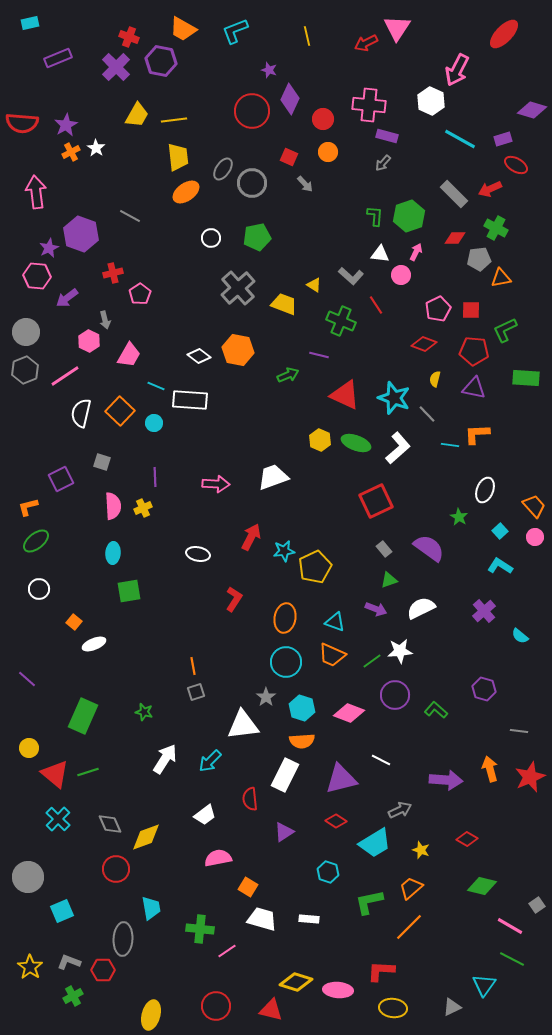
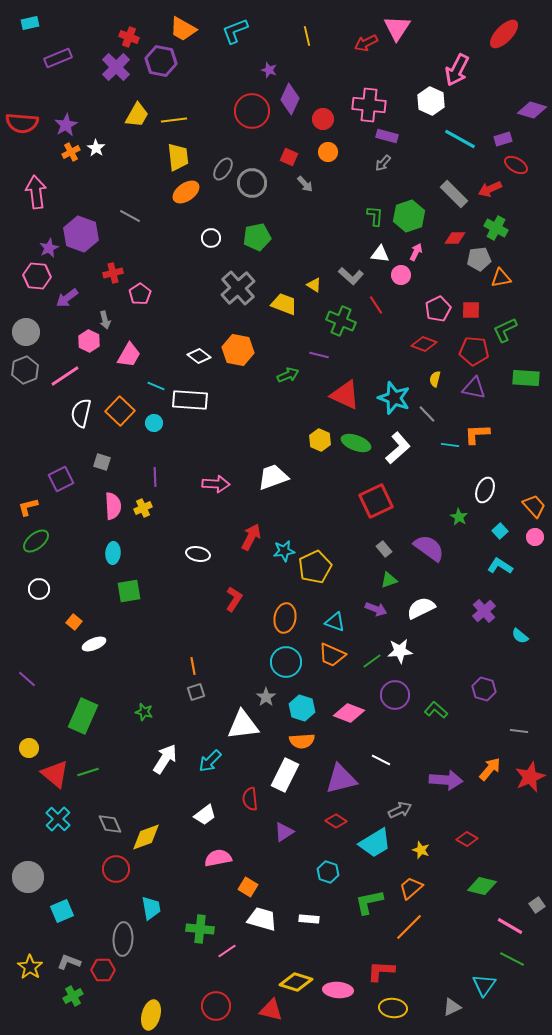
orange arrow at (490, 769): rotated 55 degrees clockwise
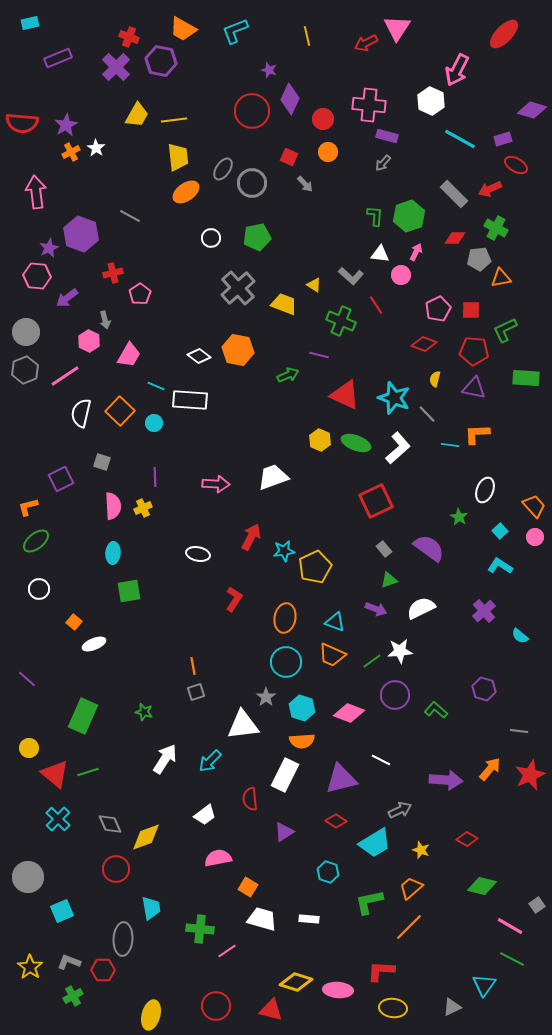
red star at (530, 777): moved 2 px up
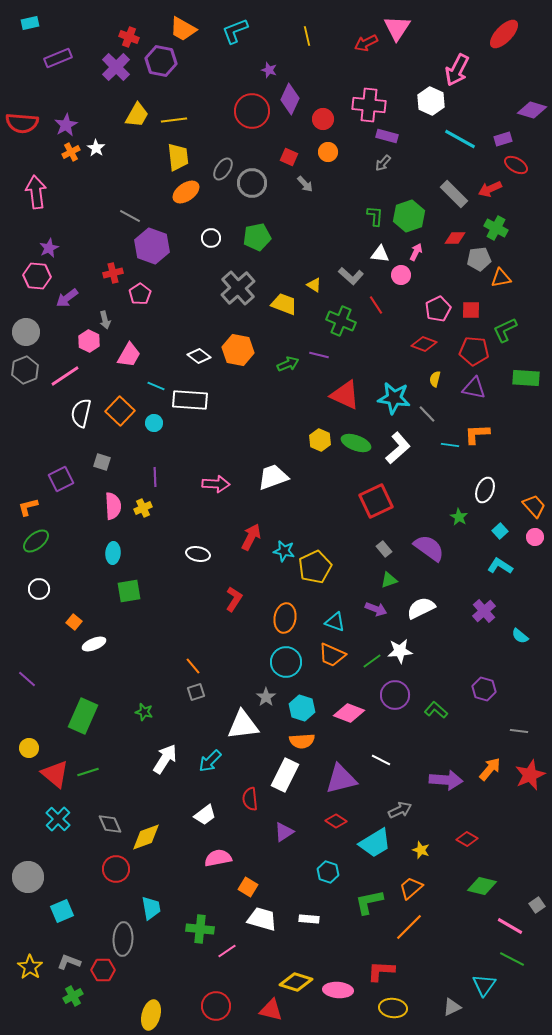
purple hexagon at (81, 234): moved 71 px right, 12 px down
green arrow at (288, 375): moved 11 px up
cyan star at (394, 398): rotated 12 degrees counterclockwise
cyan star at (284, 551): rotated 20 degrees clockwise
orange line at (193, 666): rotated 30 degrees counterclockwise
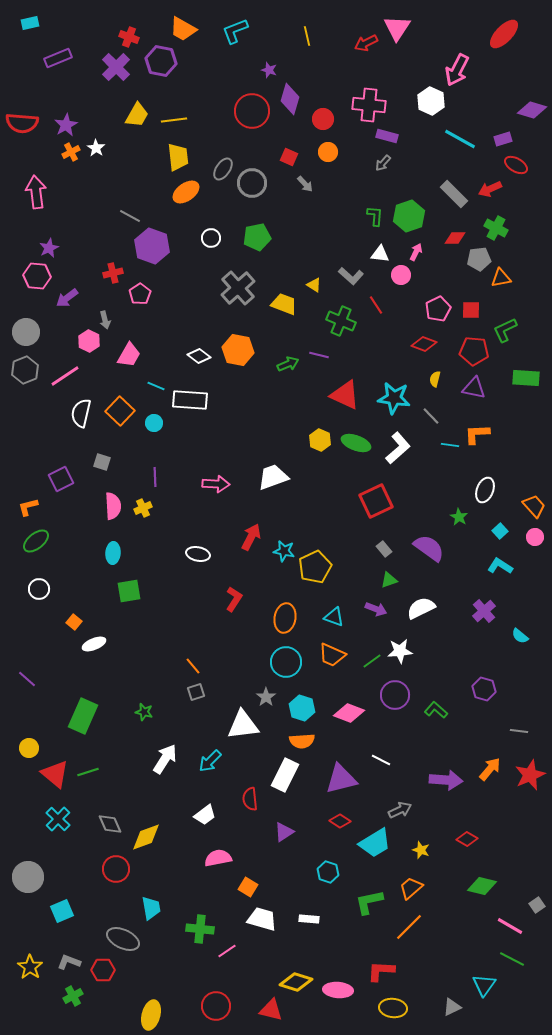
purple diamond at (290, 99): rotated 8 degrees counterclockwise
gray line at (427, 414): moved 4 px right, 2 px down
cyan triangle at (335, 622): moved 1 px left, 5 px up
red diamond at (336, 821): moved 4 px right
gray ellipse at (123, 939): rotated 68 degrees counterclockwise
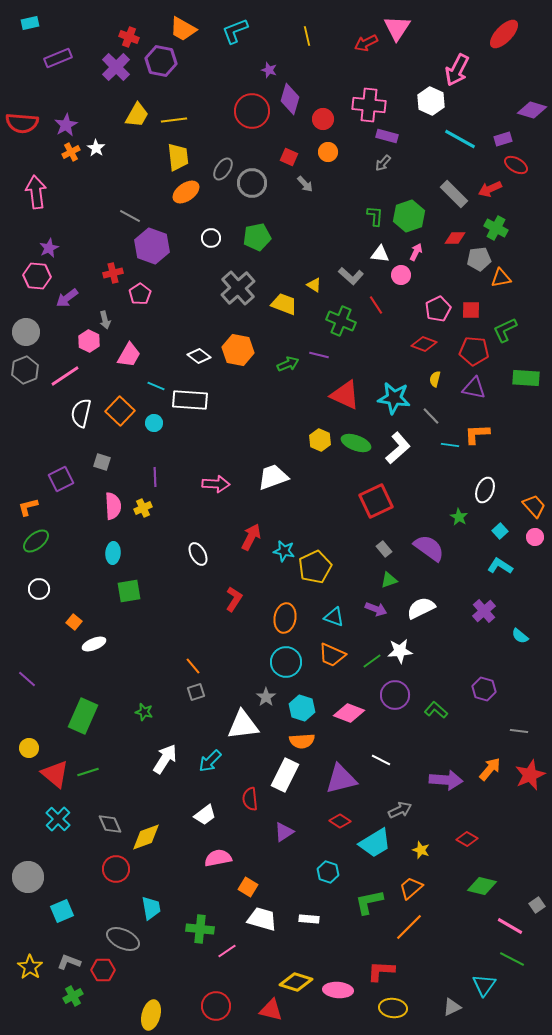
white ellipse at (198, 554): rotated 50 degrees clockwise
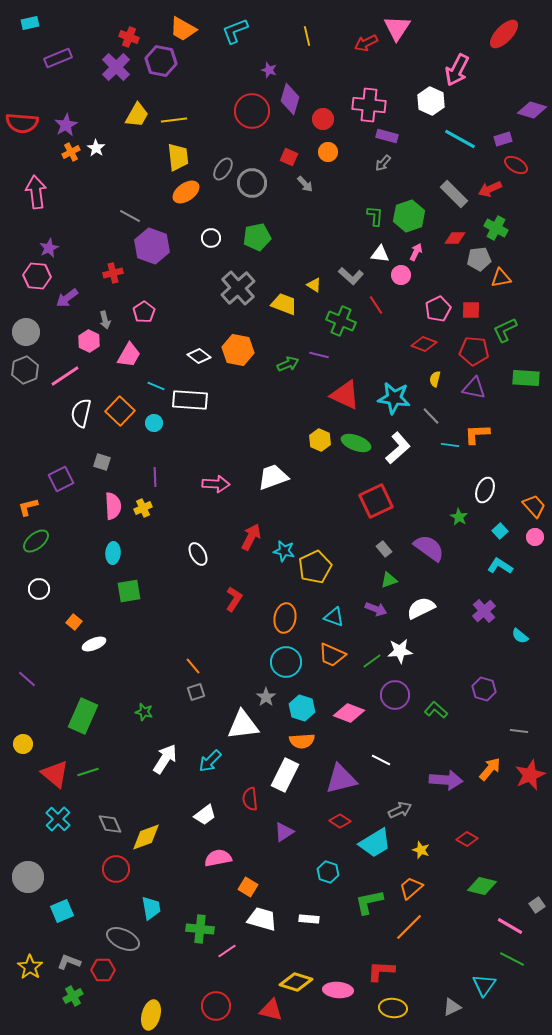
pink pentagon at (140, 294): moved 4 px right, 18 px down
yellow circle at (29, 748): moved 6 px left, 4 px up
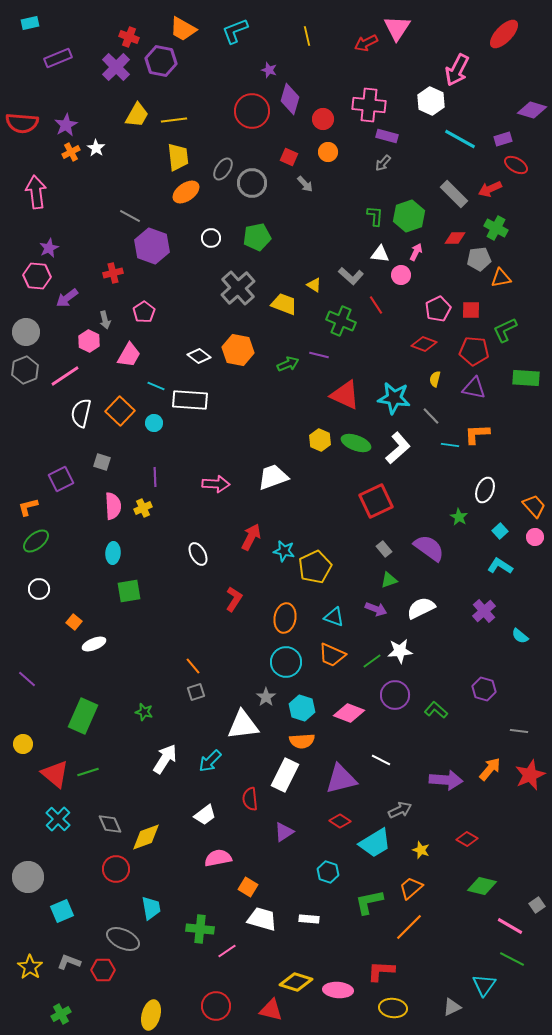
green cross at (73, 996): moved 12 px left, 18 px down
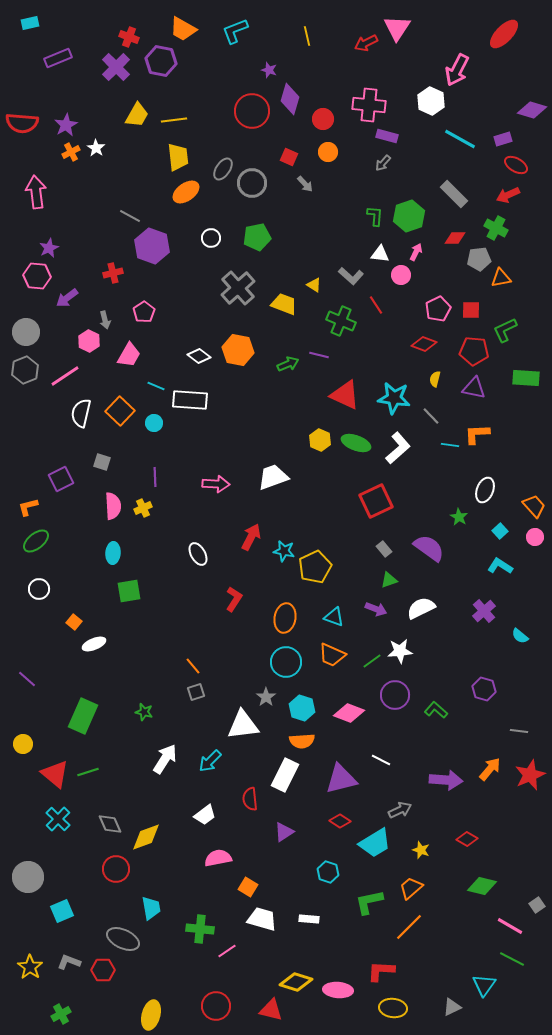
red arrow at (490, 189): moved 18 px right, 6 px down
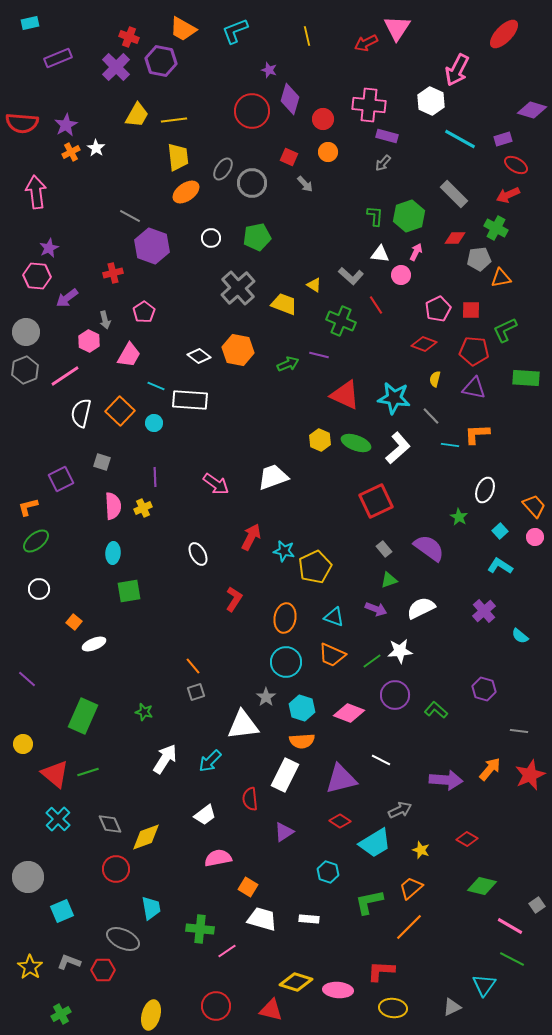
pink arrow at (216, 484): rotated 32 degrees clockwise
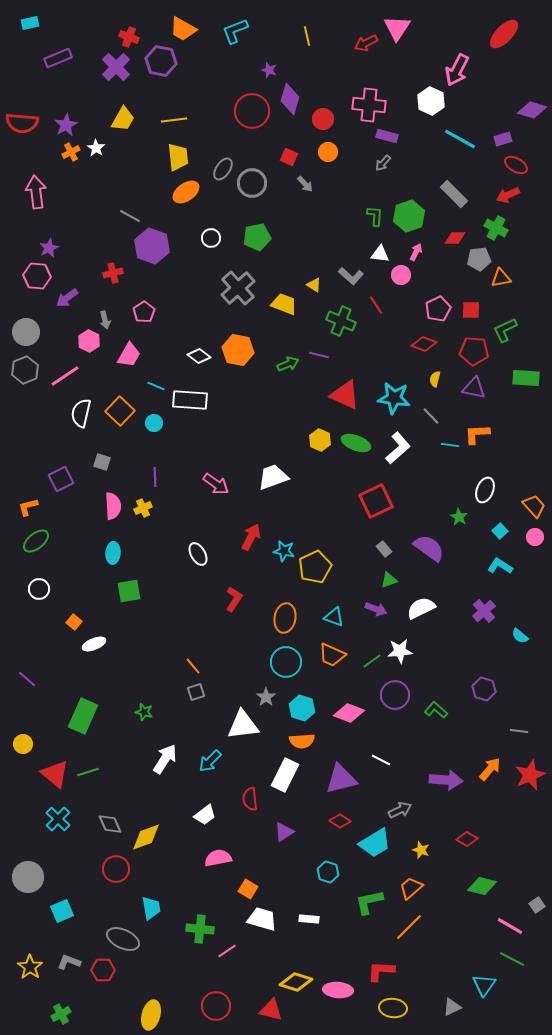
yellow trapezoid at (137, 115): moved 14 px left, 4 px down
orange square at (248, 887): moved 2 px down
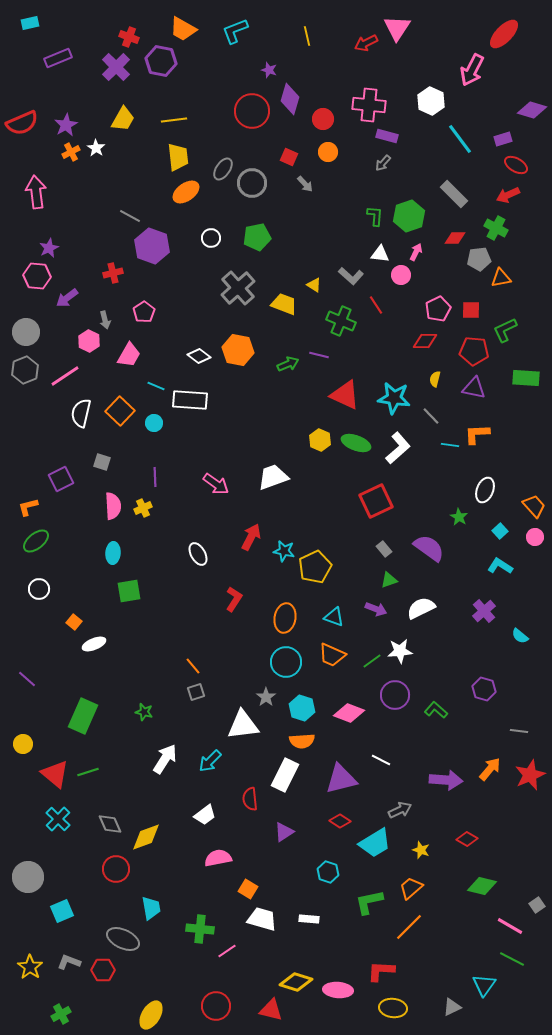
pink arrow at (457, 70): moved 15 px right
red semicircle at (22, 123): rotated 28 degrees counterclockwise
cyan line at (460, 139): rotated 24 degrees clockwise
red diamond at (424, 344): moved 1 px right, 3 px up; rotated 20 degrees counterclockwise
yellow ellipse at (151, 1015): rotated 16 degrees clockwise
